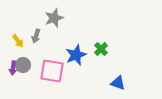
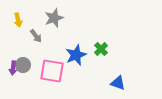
gray arrow: rotated 56 degrees counterclockwise
yellow arrow: moved 21 px up; rotated 24 degrees clockwise
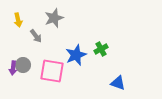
green cross: rotated 16 degrees clockwise
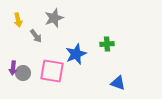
green cross: moved 6 px right, 5 px up; rotated 24 degrees clockwise
blue star: moved 1 px up
gray circle: moved 8 px down
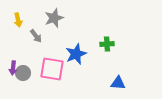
pink square: moved 2 px up
blue triangle: rotated 14 degrees counterclockwise
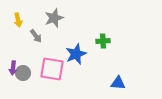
green cross: moved 4 px left, 3 px up
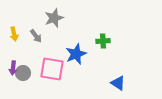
yellow arrow: moved 4 px left, 14 px down
blue triangle: rotated 28 degrees clockwise
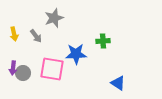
blue star: rotated 20 degrees clockwise
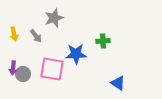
gray circle: moved 1 px down
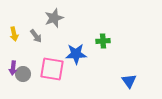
blue triangle: moved 11 px right, 2 px up; rotated 21 degrees clockwise
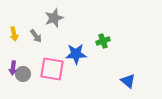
green cross: rotated 16 degrees counterclockwise
blue triangle: moved 1 px left; rotated 14 degrees counterclockwise
